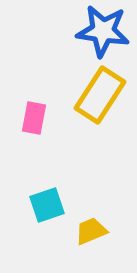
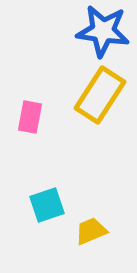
pink rectangle: moved 4 px left, 1 px up
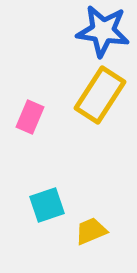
pink rectangle: rotated 12 degrees clockwise
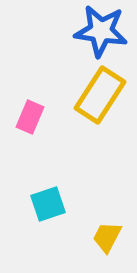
blue star: moved 2 px left
cyan square: moved 1 px right, 1 px up
yellow trapezoid: moved 16 px right, 6 px down; rotated 40 degrees counterclockwise
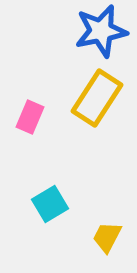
blue star: rotated 20 degrees counterclockwise
yellow rectangle: moved 3 px left, 3 px down
cyan square: moved 2 px right; rotated 12 degrees counterclockwise
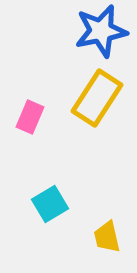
yellow trapezoid: rotated 40 degrees counterclockwise
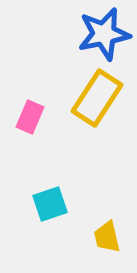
blue star: moved 3 px right, 3 px down
cyan square: rotated 12 degrees clockwise
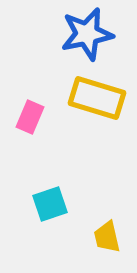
blue star: moved 17 px left
yellow rectangle: rotated 74 degrees clockwise
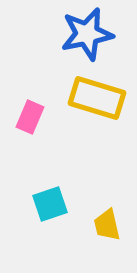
yellow trapezoid: moved 12 px up
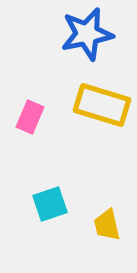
yellow rectangle: moved 5 px right, 7 px down
